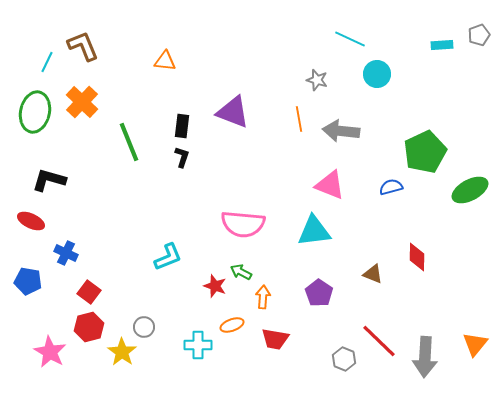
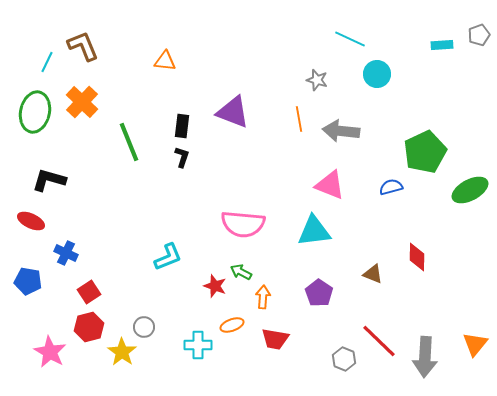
red square at (89, 292): rotated 20 degrees clockwise
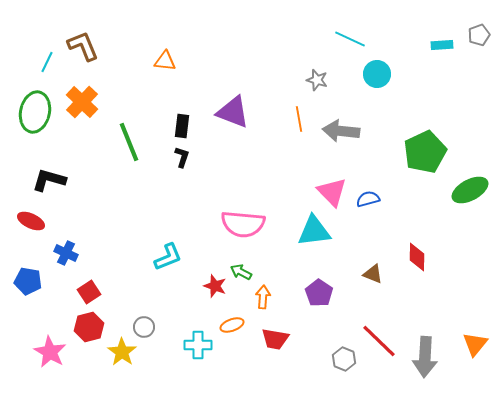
pink triangle at (330, 185): moved 2 px right, 7 px down; rotated 24 degrees clockwise
blue semicircle at (391, 187): moved 23 px left, 12 px down
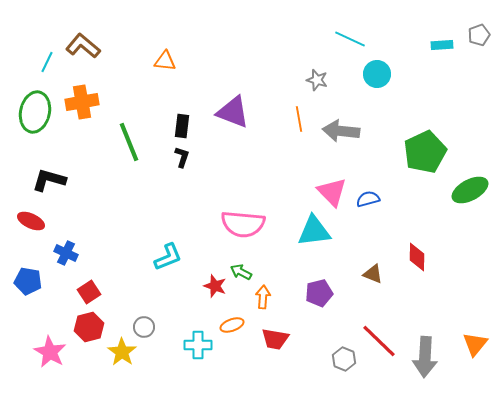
brown L-shape at (83, 46): rotated 28 degrees counterclockwise
orange cross at (82, 102): rotated 36 degrees clockwise
purple pentagon at (319, 293): rotated 24 degrees clockwise
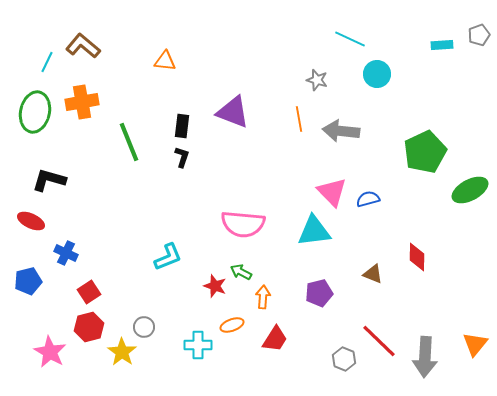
blue pentagon at (28, 281): rotated 24 degrees counterclockwise
red trapezoid at (275, 339): rotated 68 degrees counterclockwise
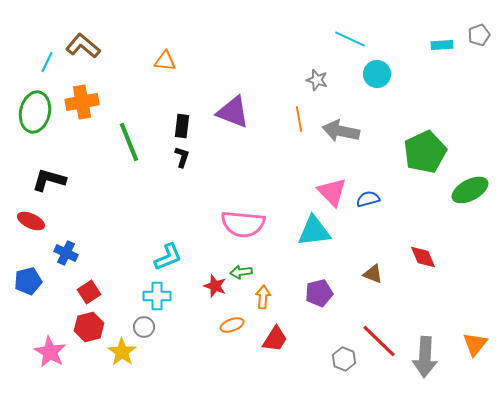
gray arrow at (341, 131): rotated 6 degrees clockwise
red diamond at (417, 257): moved 6 px right; rotated 24 degrees counterclockwise
green arrow at (241, 272): rotated 35 degrees counterclockwise
cyan cross at (198, 345): moved 41 px left, 49 px up
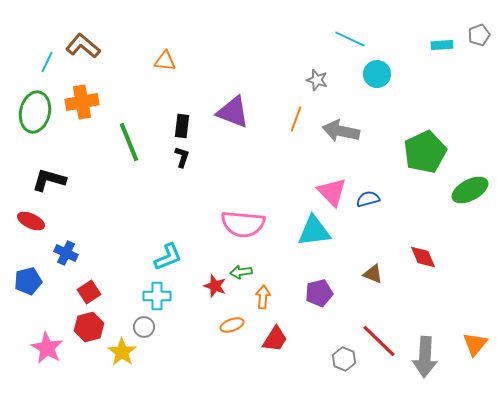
orange line at (299, 119): moved 3 px left; rotated 30 degrees clockwise
pink star at (50, 352): moved 3 px left, 4 px up
